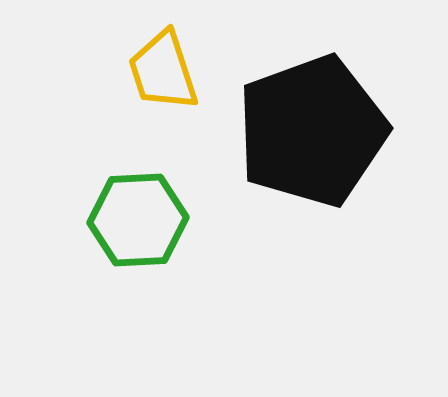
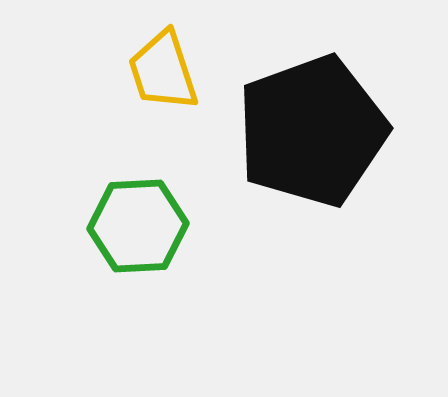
green hexagon: moved 6 px down
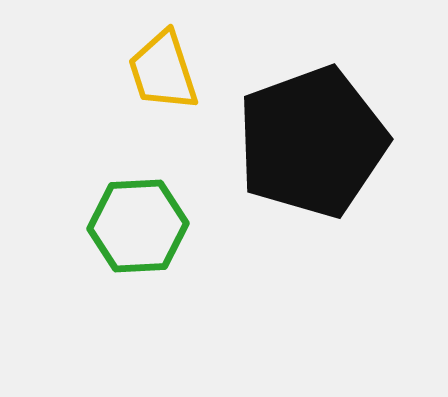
black pentagon: moved 11 px down
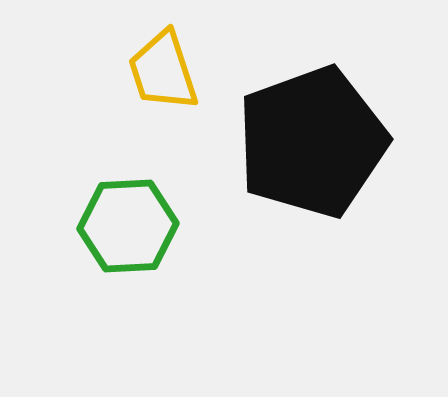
green hexagon: moved 10 px left
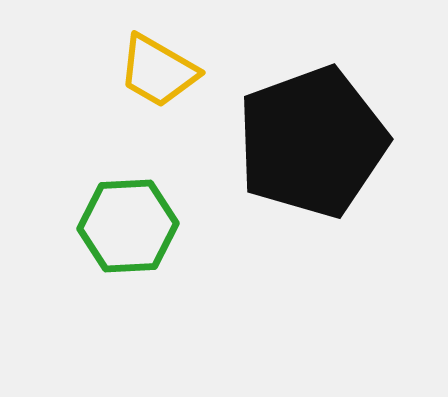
yellow trapezoid: moved 5 px left; rotated 42 degrees counterclockwise
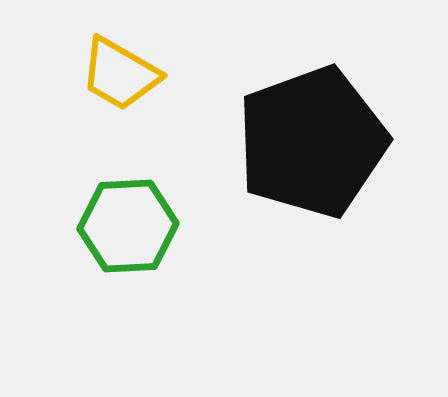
yellow trapezoid: moved 38 px left, 3 px down
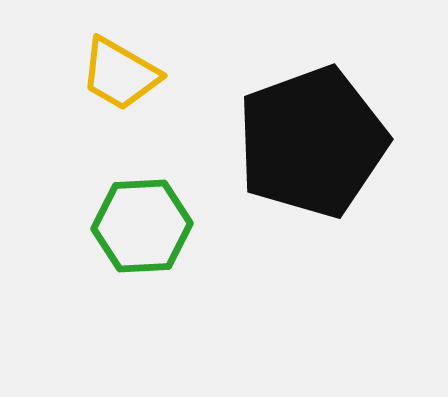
green hexagon: moved 14 px right
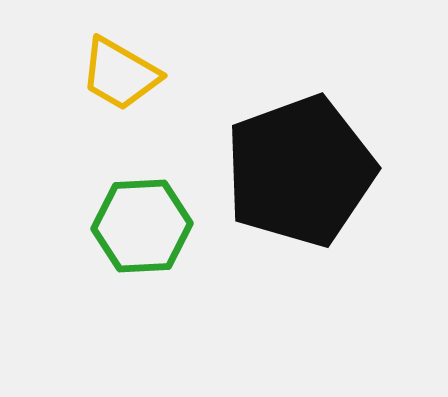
black pentagon: moved 12 px left, 29 px down
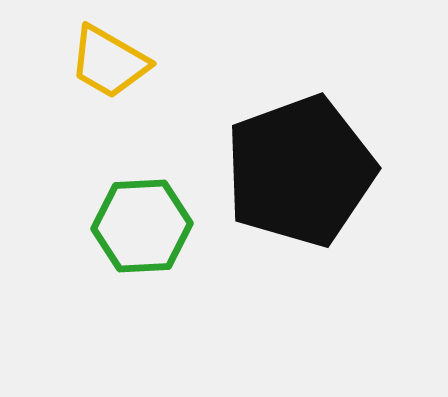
yellow trapezoid: moved 11 px left, 12 px up
